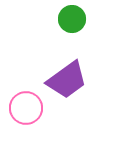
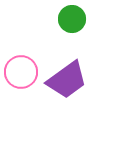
pink circle: moved 5 px left, 36 px up
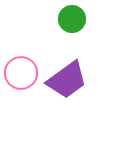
pink circle: moved 1 px down
